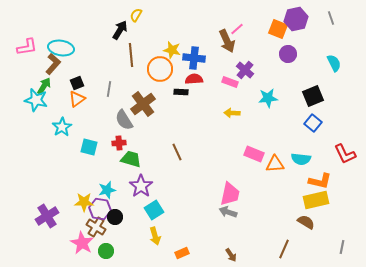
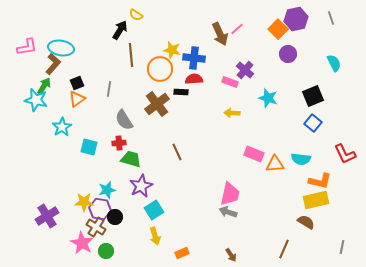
yellow semicircle at (136, 15): rotated 88 degrees counterclockwise
orange square at (278, 29): rotated 24 degrees clockwise
brown arrow at (227, 41): moved 7 px left, 7 px up
cyan star at (268, 98): rotated 24 degrees clockwise
brown cross at (143, 104): moved 14 px right
purple star at (141, 186): rotated 10 degrees clockwise
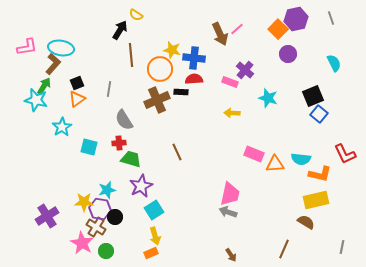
brown cross at (157, 104): moved 4 px up; rotated 15 degrees clockwise
blue square at (313, 123): moved 6 px right, 9 px up
orange L-shape at (320, 181): moved 7 px up
orange rectangle at (182, 253): moved 31 px left
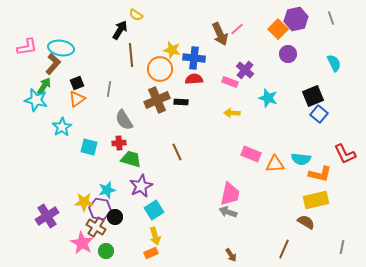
black rectangle at (181, 92): moved 10 px down
pink rectangle at (254, 154): moved 3 px left
